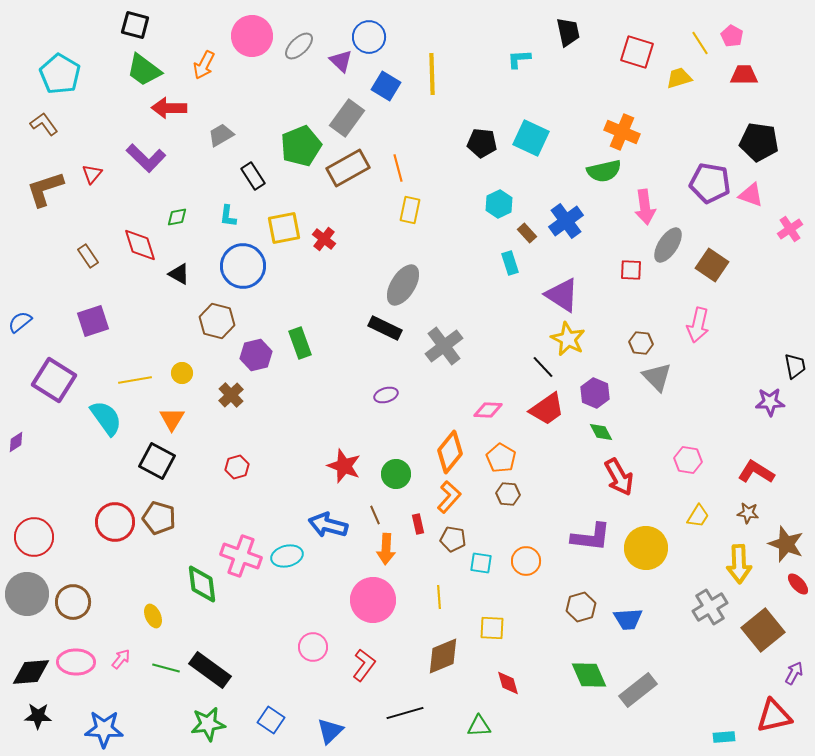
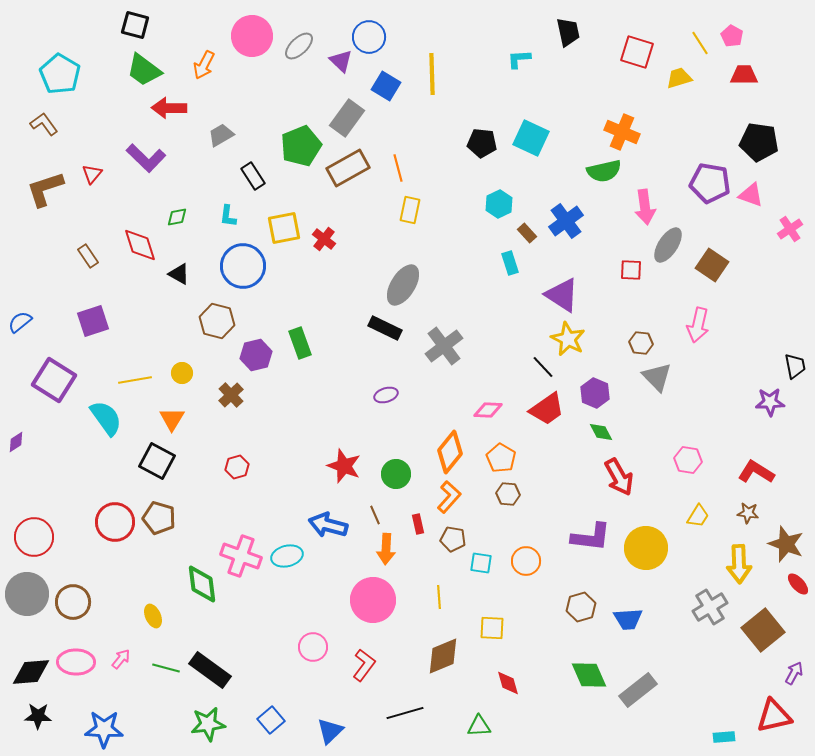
blue square at (271, 720): rotated 16 degrees clockwise
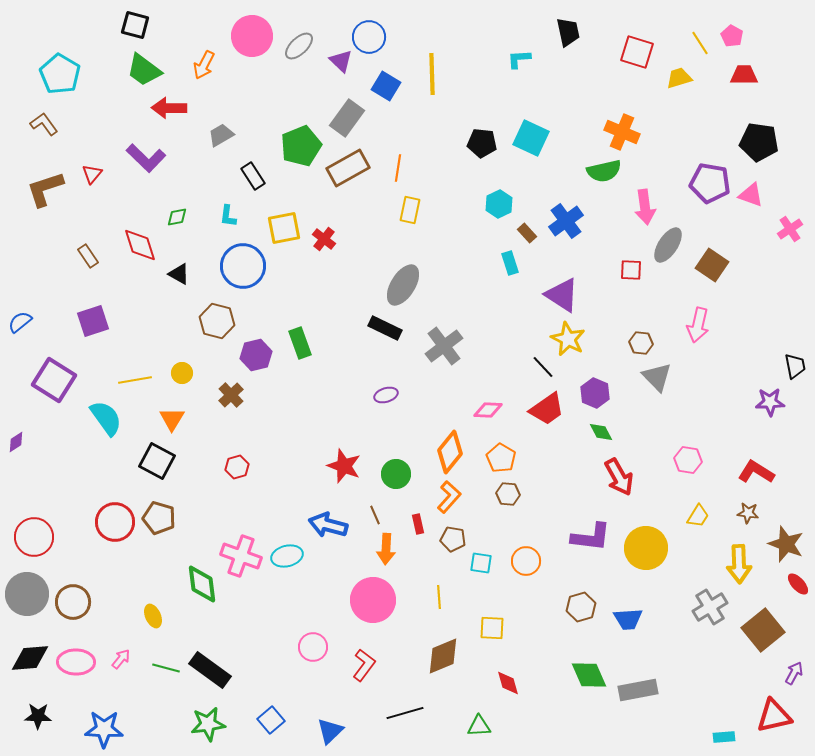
orange line at (398, 168): rotated 24 degrees clockwise
black diamond at (31, 672): moved 1 px left, 14 px up
gray rectangle at (638, 690): rotated 27 degrees clockwise
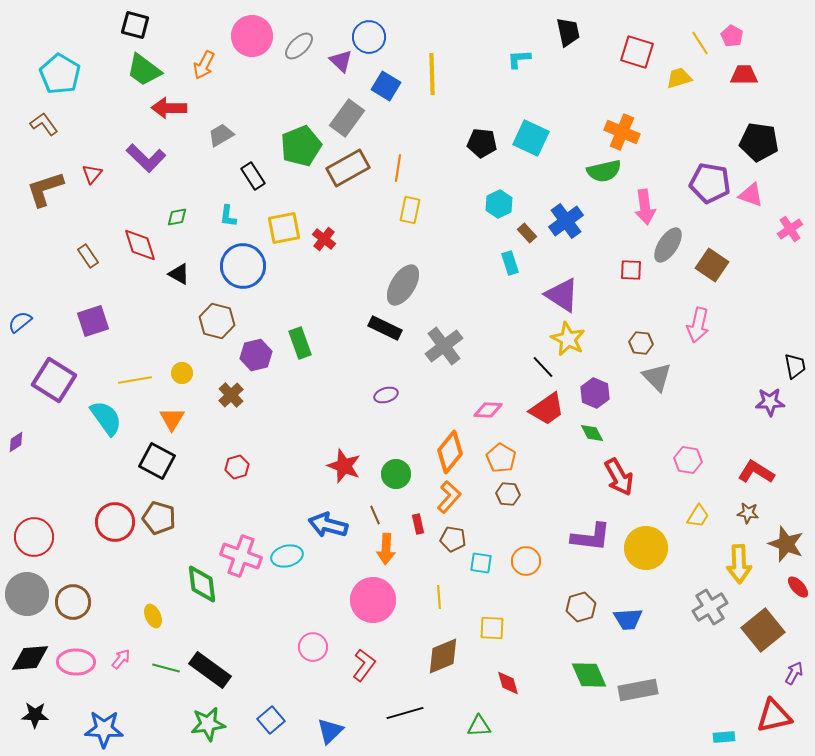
green diamond at (601, 432): moved 9 px left, 1 px down
red ellipse at (798, 584): moved 3 px down
black star at (38, 716): moved 3 px left, 1 px up
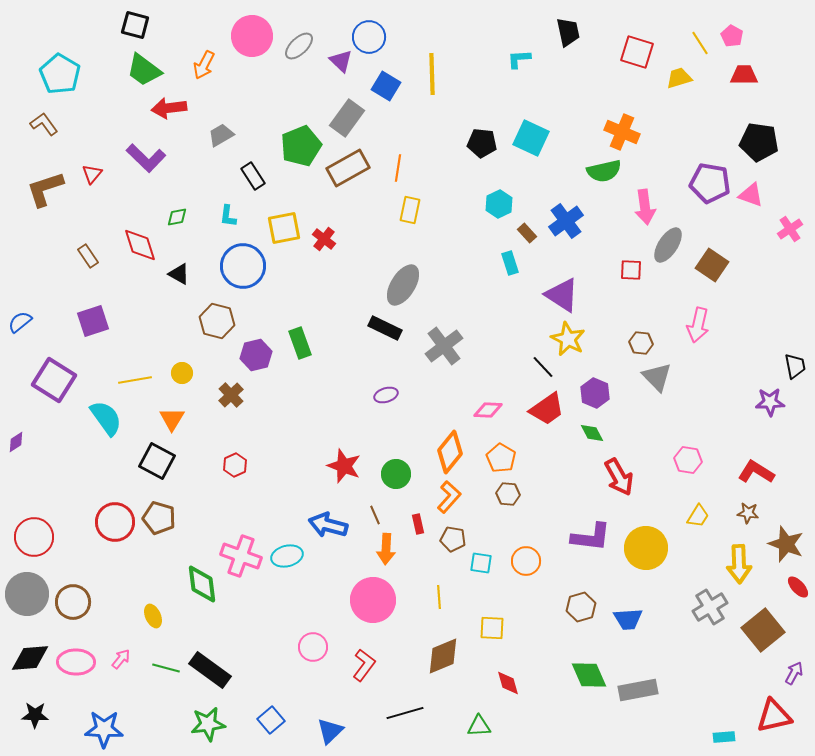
red arrow at (169, 108): rotated 8 degrees counterclockwise
red hexagon at (237, 467): moved 2 px left, 2 px up; rotated 10 degrees counterclockwise
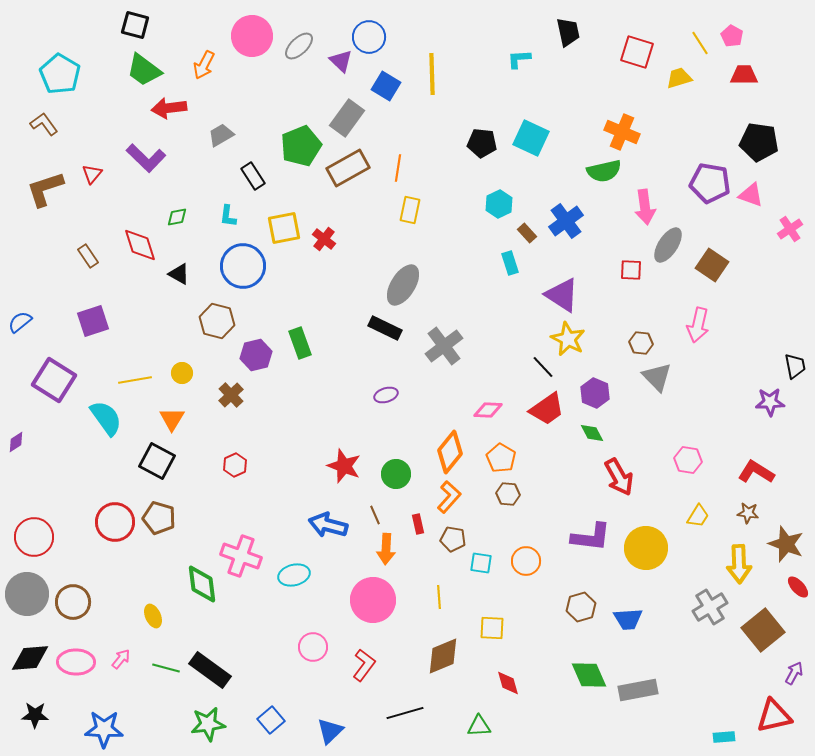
cyan ellipse at (287, 556): moved 7 px right, 19 px down
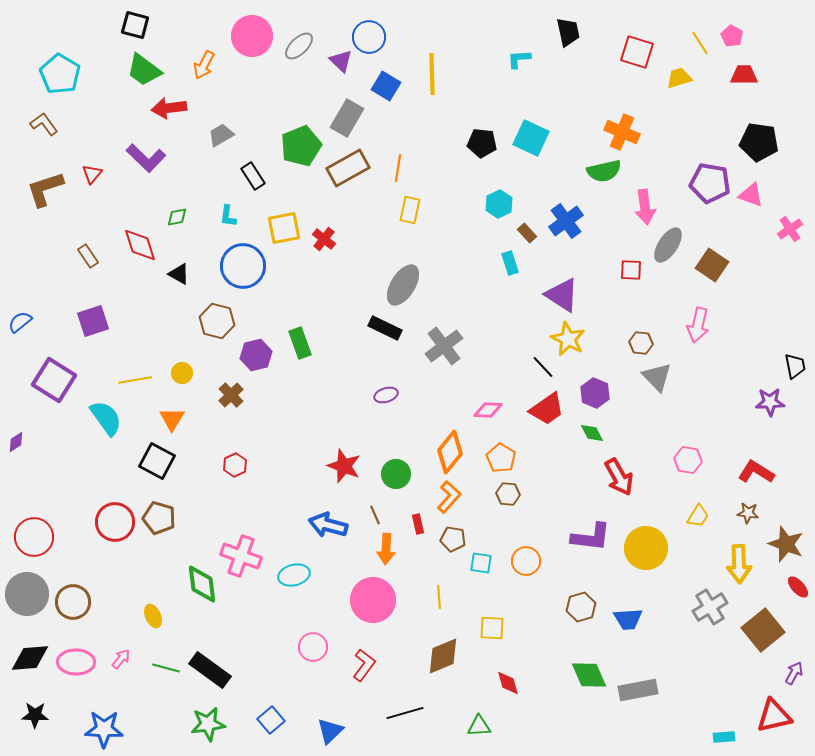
gray rectangle at (347, 118): rotated 6 degrees counterclockwise
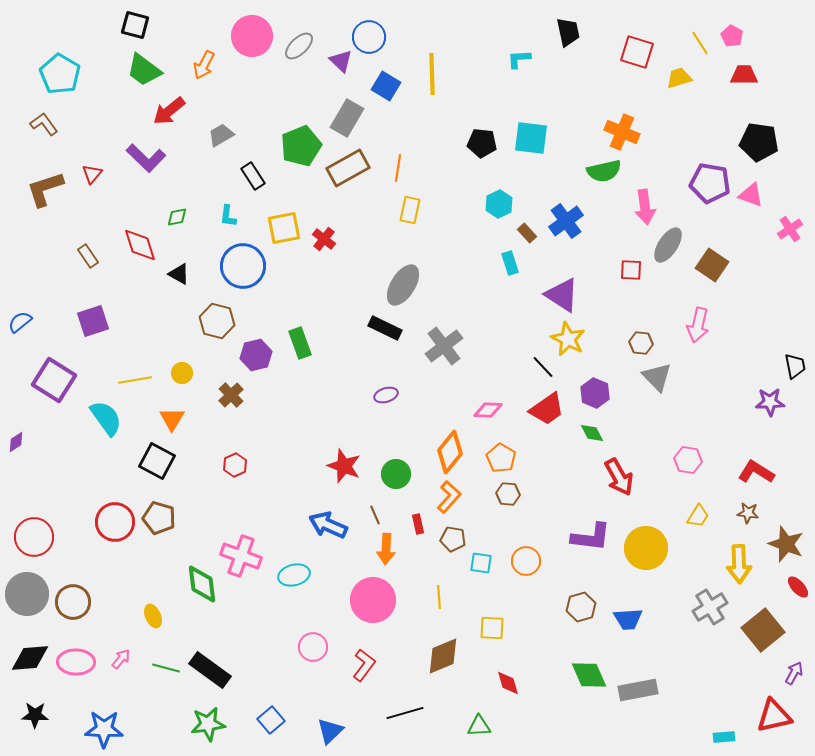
red arrow at (169, 108): moved 3 px down; rotated 32 degrees counterclockwise
cyan square at (531, 138): rotated 18 degrees counterclockwise
blue arrow at (328, 525): rotated 9 degrees clockwise
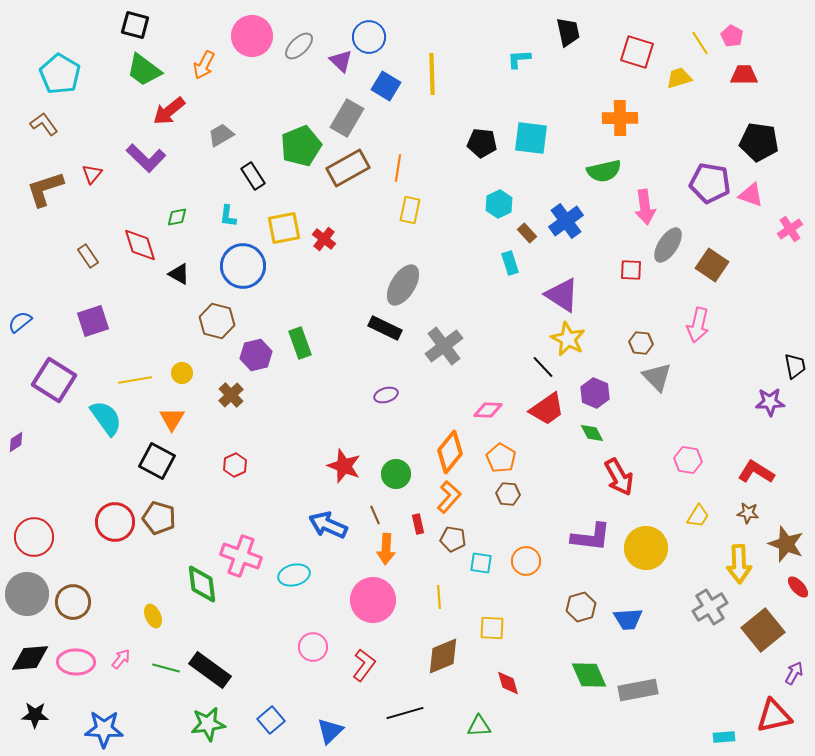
orange cross at (622, 132): moved 2 px left, 14 px up; rotated 24 degrees counterclockwise
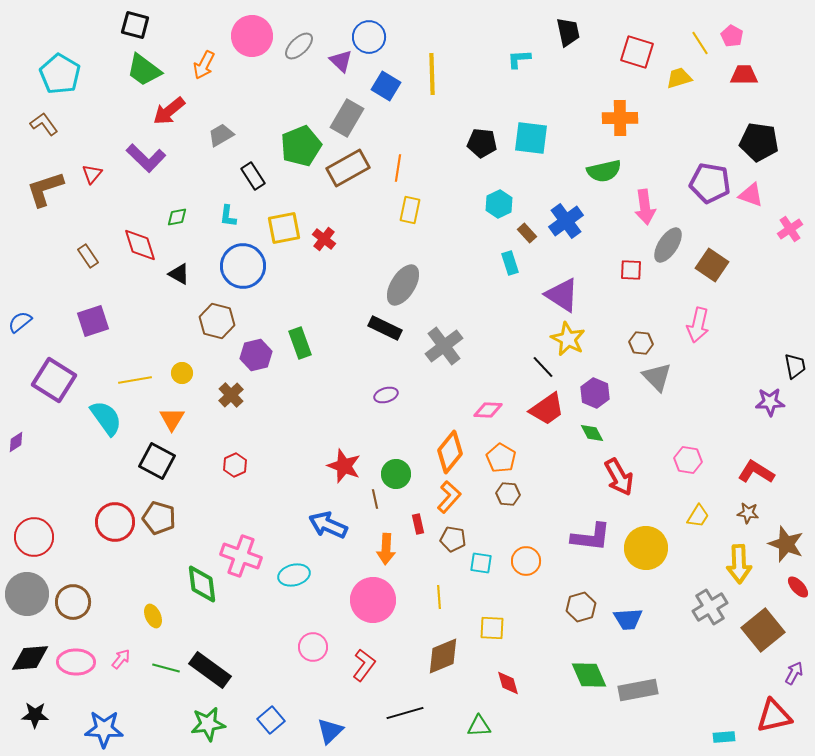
brown line at (375, 515): moved 16 px up; rotated 12 degrees clockwise
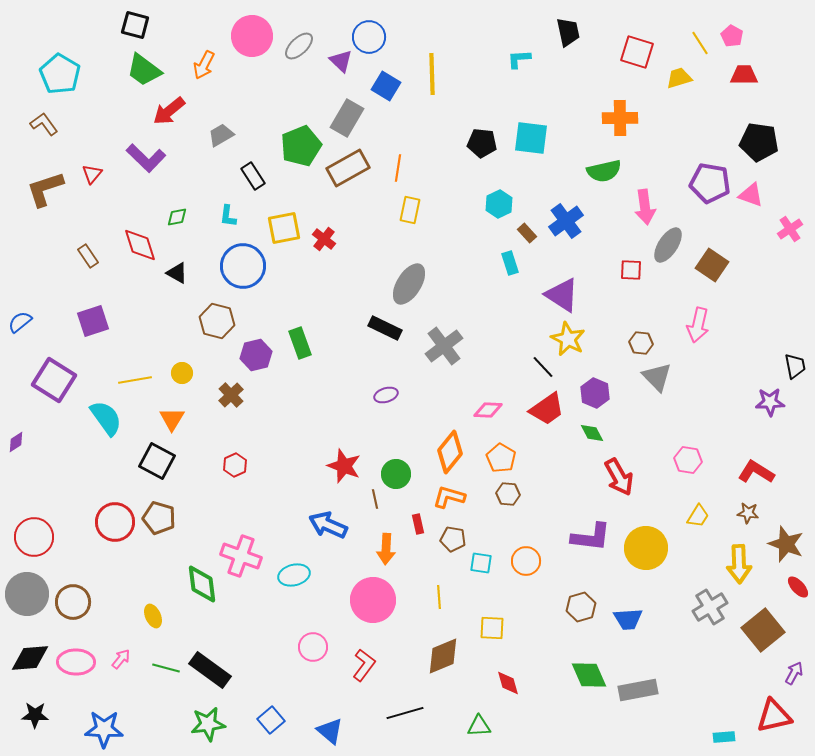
black triangle at (179, 274): moved 2 px left, 1 px up
gray ellipse at (403, 285): moved 6 px right, 1 px up
orange L-shape at (449, 497): rotated 116 degrees counterclockwise
blue triangle at (330, 731): rotated 36 degrees counterclockwise
